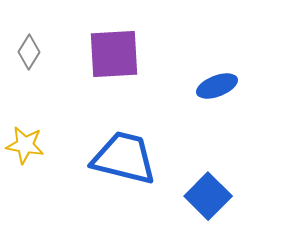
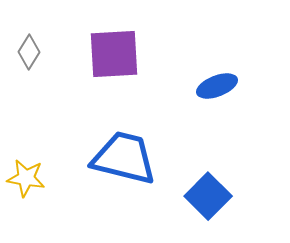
yellow star: moved 1 px right, 33 px down
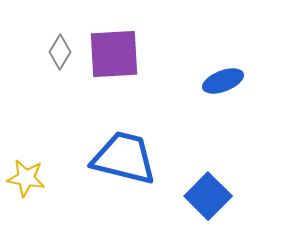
gray diamond: moved 31 px right
blue ellipse: moved 6 px right, 5 px up
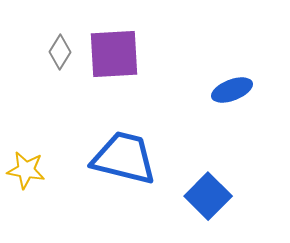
blue ellipse: moved 9 px right, 9 px down
yellow star: moved 8 px up
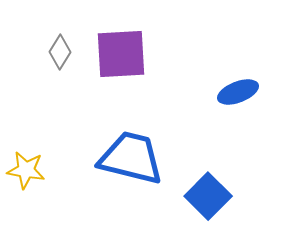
purple square: moved 7 px right
blue ellipse: moved 6 px right, 2 px down
blue trapezoid: moved 7 px right
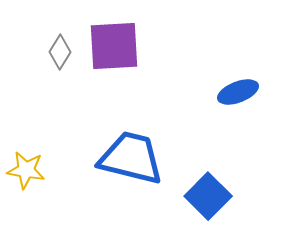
purple square: moved 7 px left, 8 px up
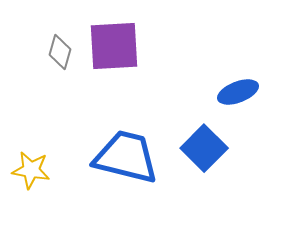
gray diamond: rotated 16 degrees counterclockwise
blue trapezoid: moved 5 px left, 1 px up
yellow star: moved 5 px right
blue square: moved 4 px left, 48 px up
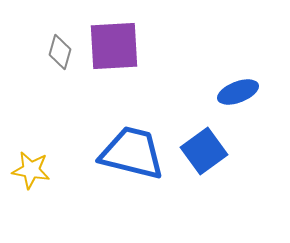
blue square: moved 3 px down; rotated 9 degrees clockwise
blue trapezoid: moved 6 px right, 4 px up
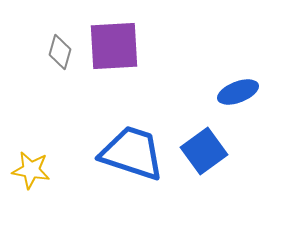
blue trapezoid: rotated 4 degrees clockwise
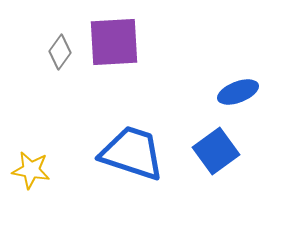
purple square: moved 4 px up
gray diamond: rotated 20 degrees clockwise
blue square: moved 12 px right
